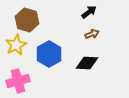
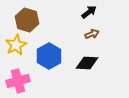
blue hexagon: moved 2 px down
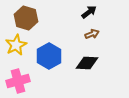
brown hexagon: moved 1 px left, 2 px up
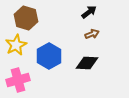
pink cross: moved 1 px up
